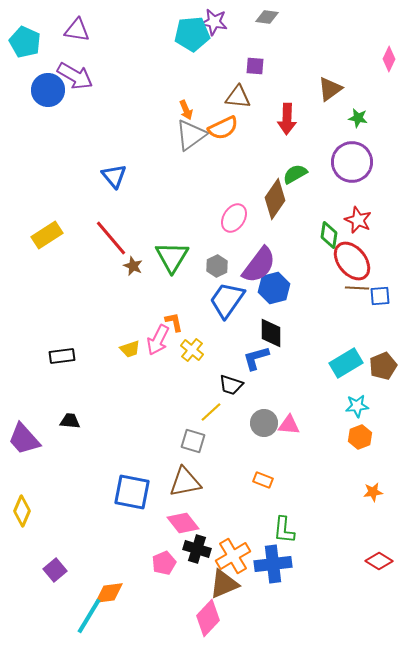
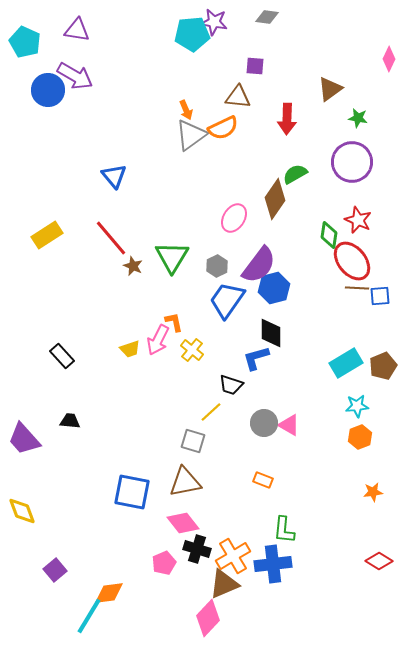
black rectangle at (62, 356): rotated 55 degrees clockwise
pink triangle at (289, 425): rotated 25 degrees clockwise
yellow diamond at (22, 511): rotated 44 degrees counterclockwise
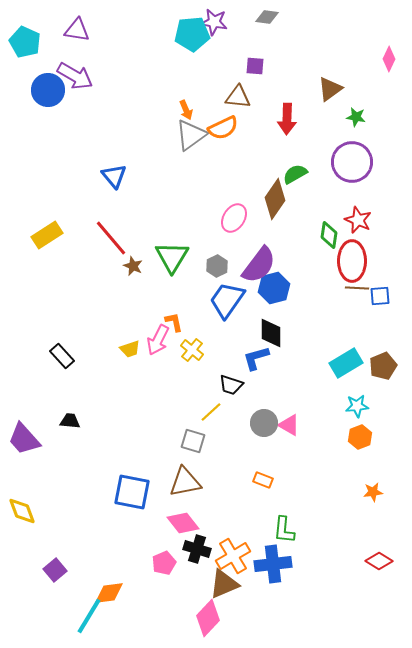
green star at (358, 118): moved 2 px left, 1 px up
red ellipse at (352, 261): rotated 39 degrees clockwise
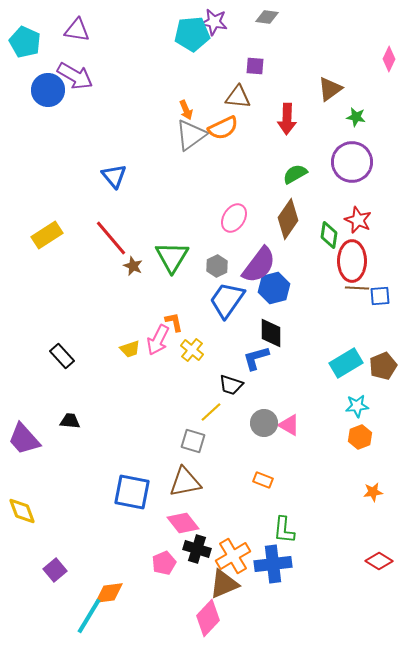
brown diamond at (275, 199): moved 13 px right, 20 px down
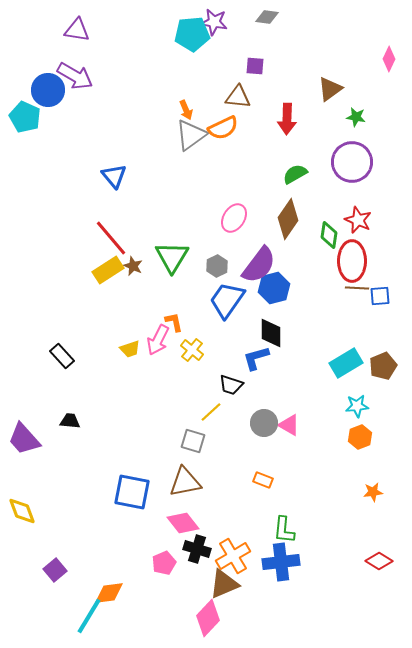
cyan pentagon at (25, 42): moved 75 px down
yellow rectangle at (47, 235): moved 61 px right, 35 px down
blue cross at (273, 564): moved 8 px right, 2 px up
